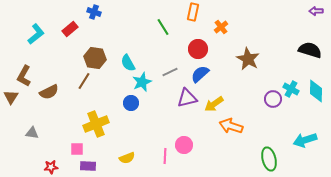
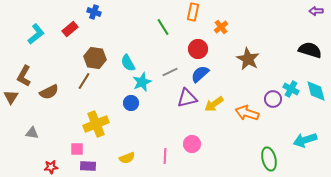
cyan diamond: rotated 15 degrees counterclockwise
orange arrow: moved 16 px right, 13 px up
pink circle: moved 8 px right, 1 px up
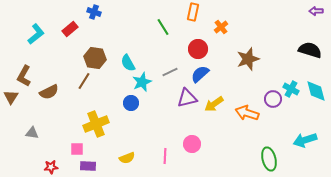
brown star: rotated 25 degrees clockwise
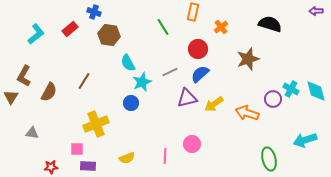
black semicircle: moved 40 px left, 26 px up
brown hexagon: moved 14 px right, 23 px up
brown semicircle: rotated 36 degrees counterclockwise
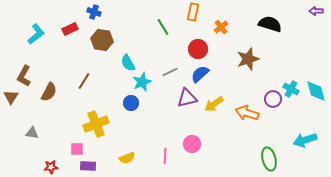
red rectangle: rotated 14 degrees clockwise
brown hexagon: moved 7 px left, 5 px down
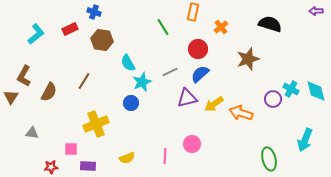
orange arrow: moved 6 px left
cyan arrow: rotated 50 degrees counterclockwise
pink square: moved 6 px left
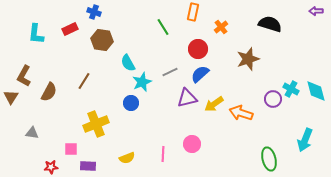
cyan L-shape: rotated 135 degrees clockwise
pink line: moved 2 px left, 2 px up
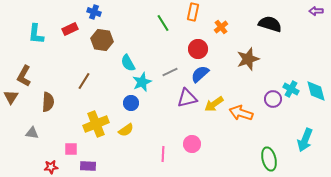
green line: moved 4 px up
brown semicircle: moved 1 px left, 10 px down; rotated 24 degrees counterclockwise
yellow semicircle: moved 1 px left, 28 px up; rotated 14 degrees counterclockwise
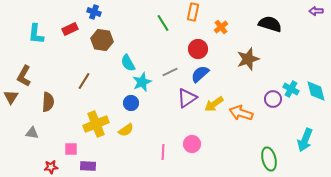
purple triangle: rotated 20 degrees counterclockwise
pink line: moved 2 px up
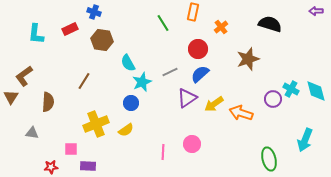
brown L-shape: rotated 25 degrees clockwise
